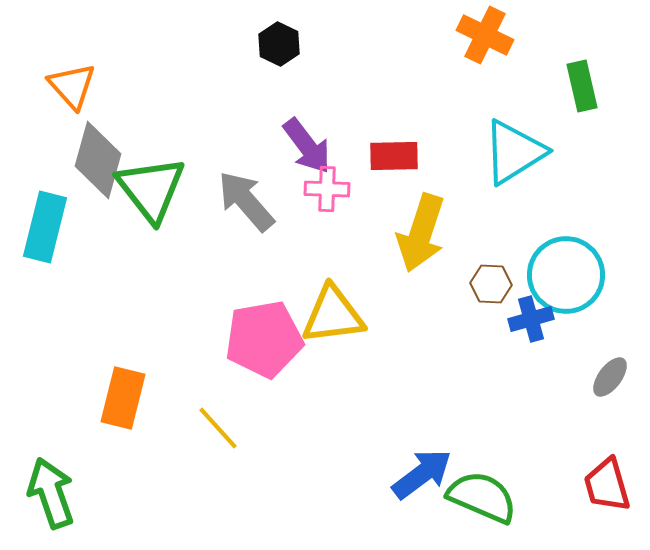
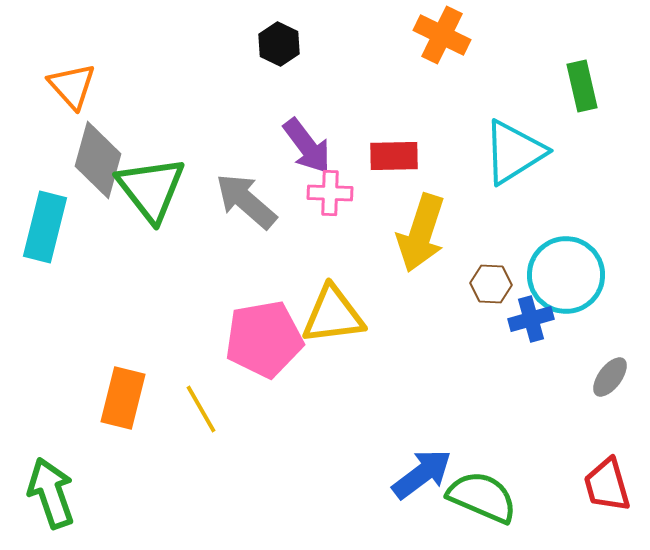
orange cross: moved 43 px left
pink cross: moved 3 px right, 4 px down
gray arrow: rotated 8 degrees counterclockwise
yellow line: moved 17 px left, 19 px up; rotated 12 degrees clockwise
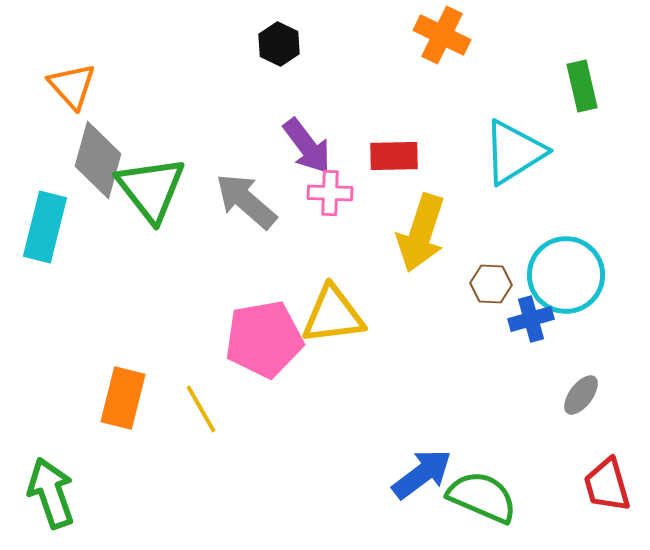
gray ellipse: moved 29 px left, 18 px down
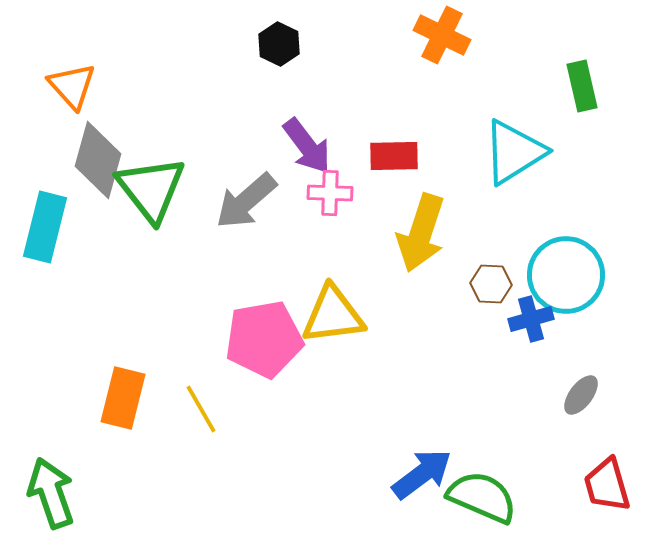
gray arrow: rotated 82 degrees counterclockwise
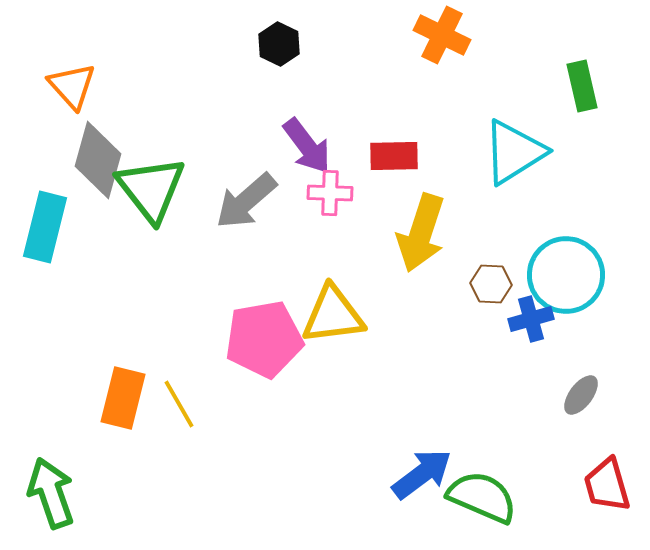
yellow line: moved 22 px left, 5 px up
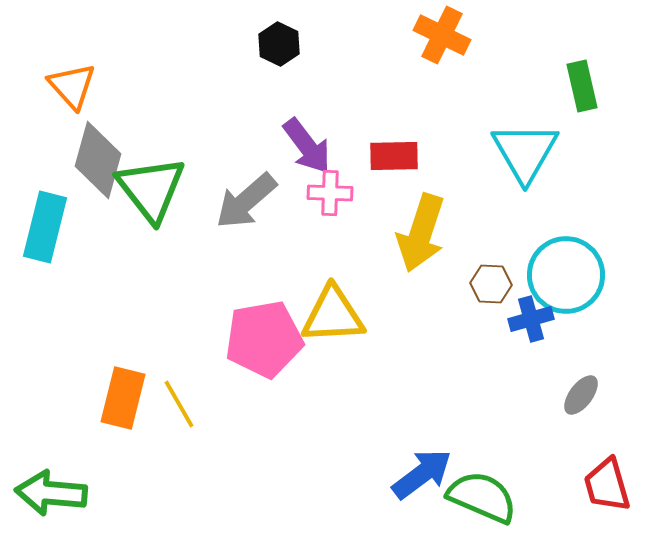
cyan triangle: moved 11 px right; rotated 28 degrees counterclockwise
yellow triangle: rotated 4 degrees clockwise
green arrow: rotated 66 degrees counterclockwise
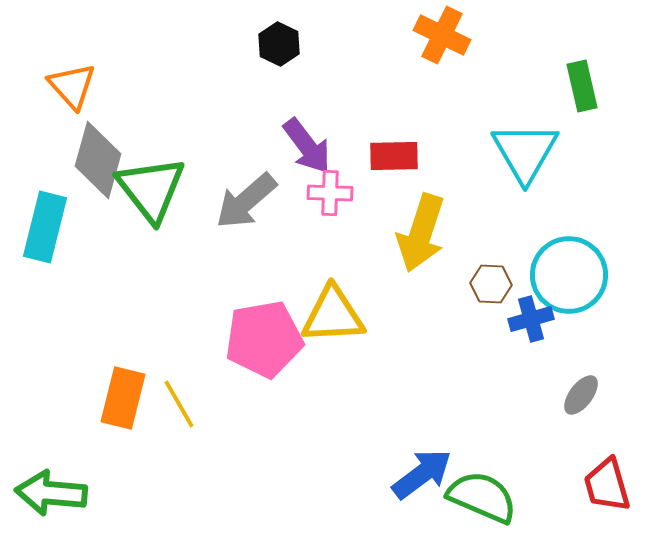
cyan circle: moved 3 px right
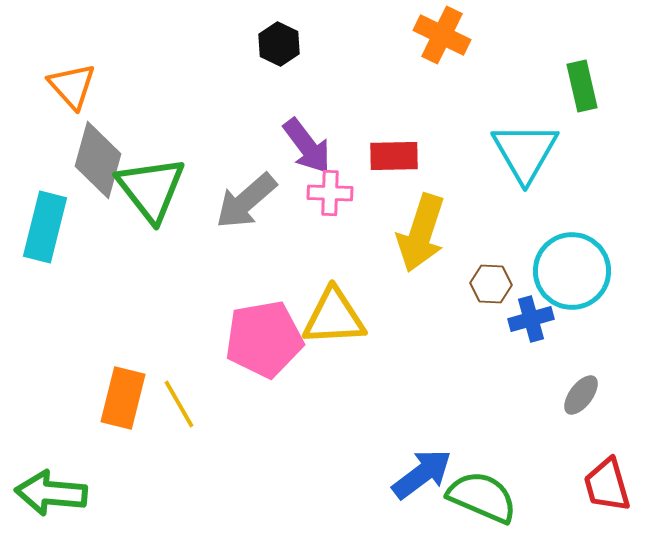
cyan circle: moved 3 px right, 4 px up
yellow triangle: moved 1 px right, 2 px down
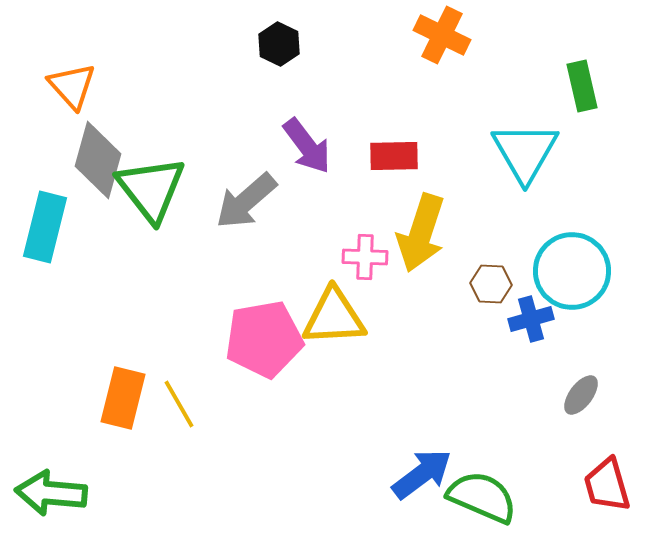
pink cross: moved 35 px right, 64 px down
